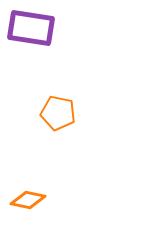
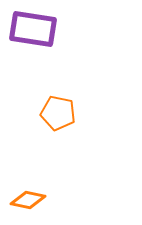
purple rectangle: moved 2 px right, 1 px down
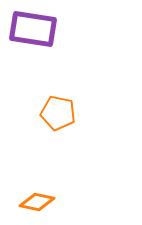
orange diamond: moved 9 px right, 2 px down
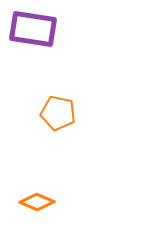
orange diamond: rotated 12 degrees clockwise
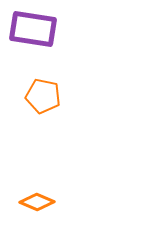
orange pentagon: moved 15 px left, 17 px up
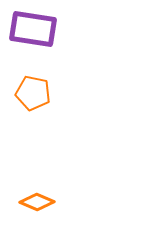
orange pentagon: moved 10 px left, 3 px up
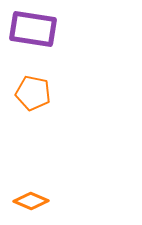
orange diamond: moved 6 px left, 1 px up
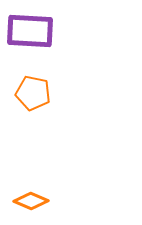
purple rectangle: moved 3 px left, 2 px down; rotated 6 degrees counterclockwise
